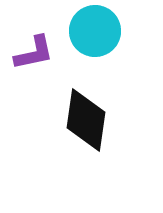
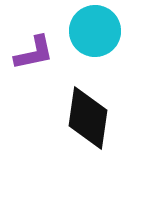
black diamond: moved 2 px right, 2 px up
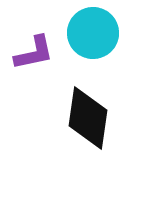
cyan circle: moved 2 px left, 2 px down
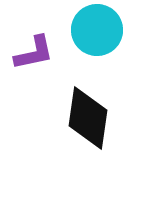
cyan circle: moved 4 px right, 3 px up
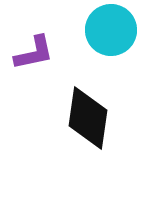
cyan circle: moved 14 px right
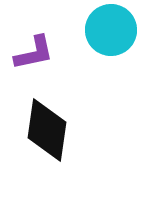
black diamond: moved 41 px left, 12 px down
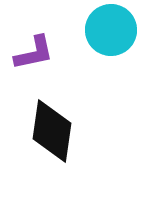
black diamond: moved 5 px right, 1 px down
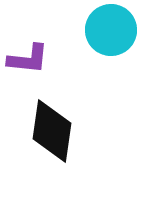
purple L-shape: moved 6 px left, 6 px down; rotated 18 degrees clockwise
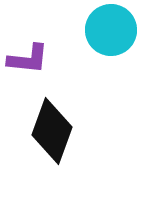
black diamond: rotated 12 degrees clockwise
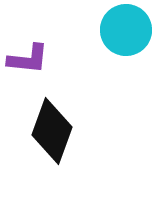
cyan circle: moved 15 px right
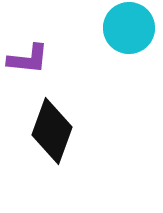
cyan circle: moved 3 px right, 2 px up
